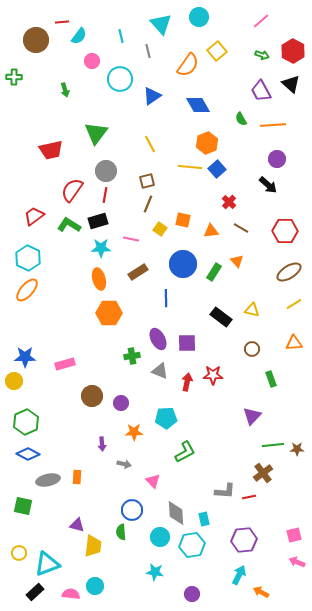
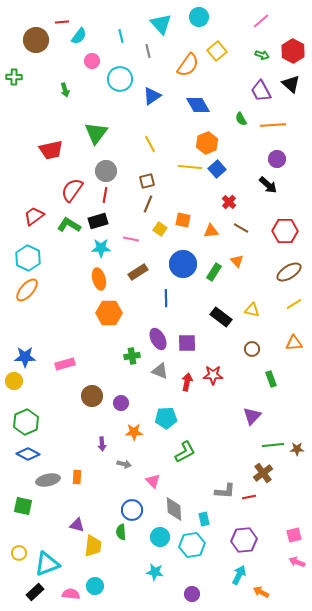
gray diamond at (176, 513): moved 2 px left, 4 px up
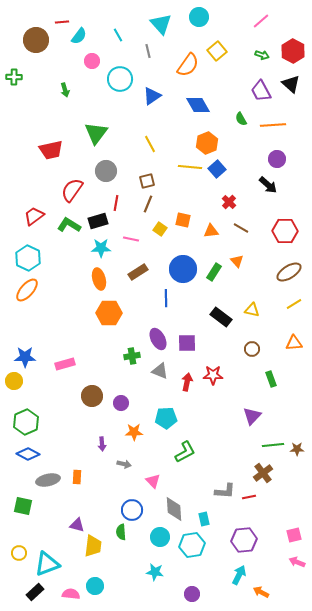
cyan line at (121, 36): moved 3 px left, 1 px up; rotated 16 degrees counterclockwise
red line at (105, 195): moved 11 px right, 8 px down
blue circle at (183, 264): moved 5 px down
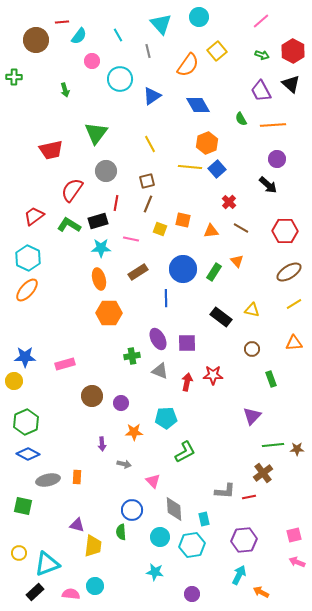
yellow square at (160, 229): rotated 16 degrees counterclockwise
